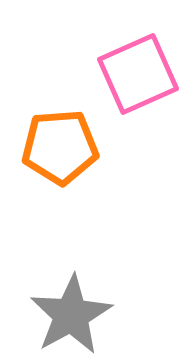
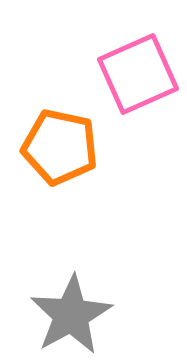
orange pentagon: rotated 16 degrees clockwise
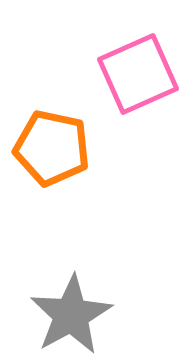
orange pentagon: moved 8 px left, 1 px down
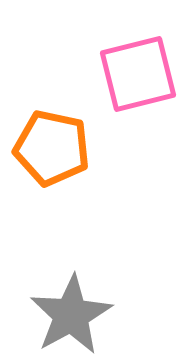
pink square: rotated 10 degrees clockwise
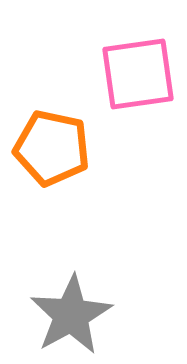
pink square: rotated 6 degrees clockwise
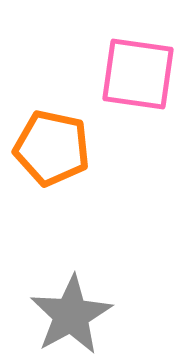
pink square: rotated 16 degrees clockwise
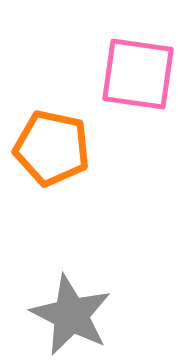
gray star: rotated 16 degrees counterclockwise
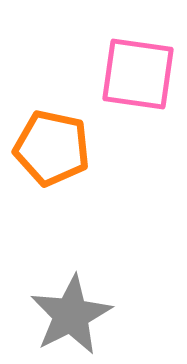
gray star: rotated 18 degrees clockwise
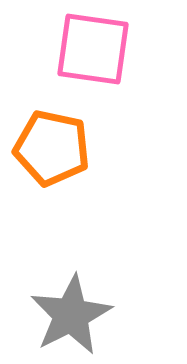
pink square: moved 45 px left, 25 px up
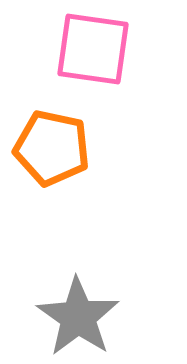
gray star: moved 7 px right, 2 px down; rotated 10 degrees counterclockwise
